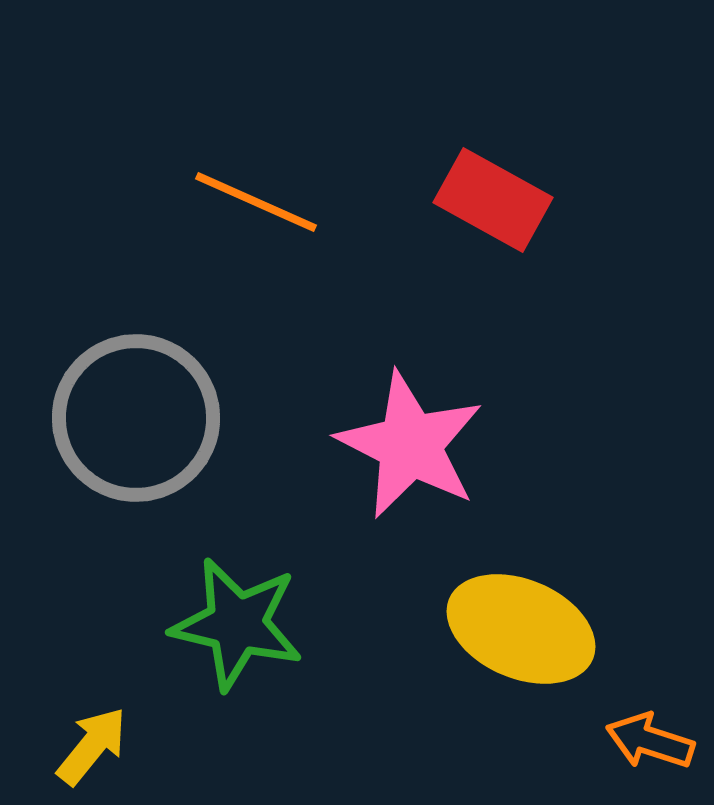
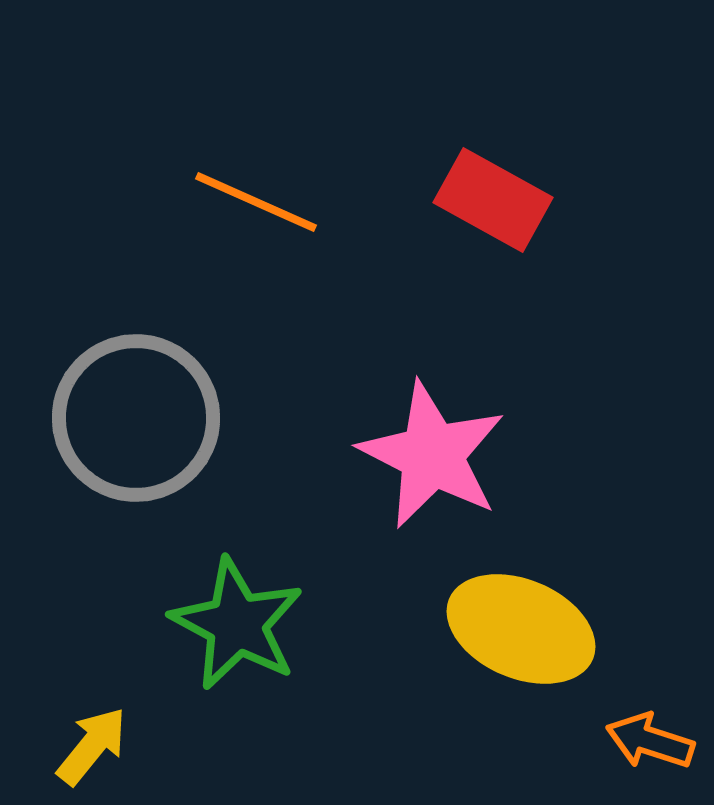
pink star: moved 22 px right, 10 px down
green star: rotated 15 degrees clockwise
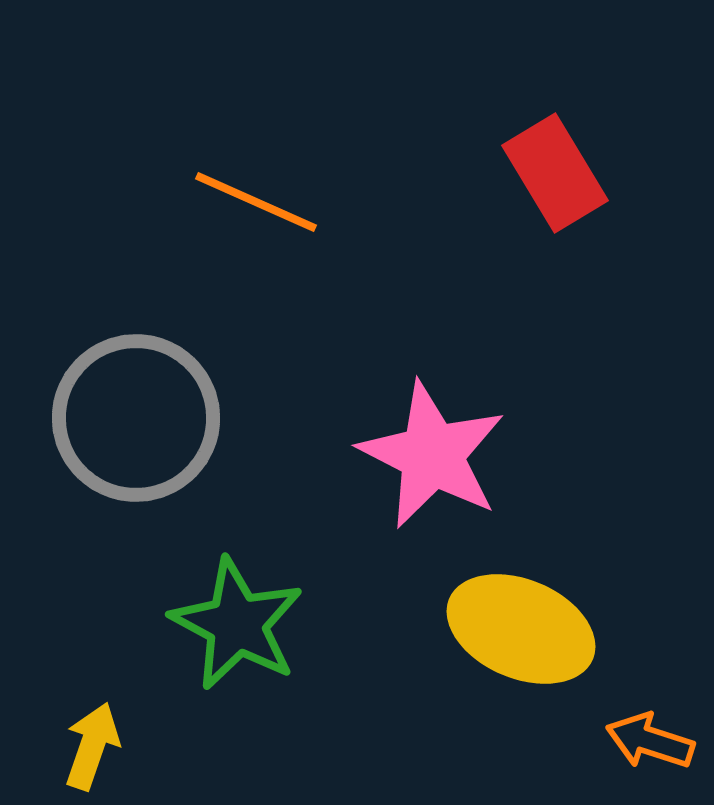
red rectangle: moved 62 px right, 27 px up; rotated 30 degrees clockwise
yellow arrow: rotated 20 degrees counterclockwise
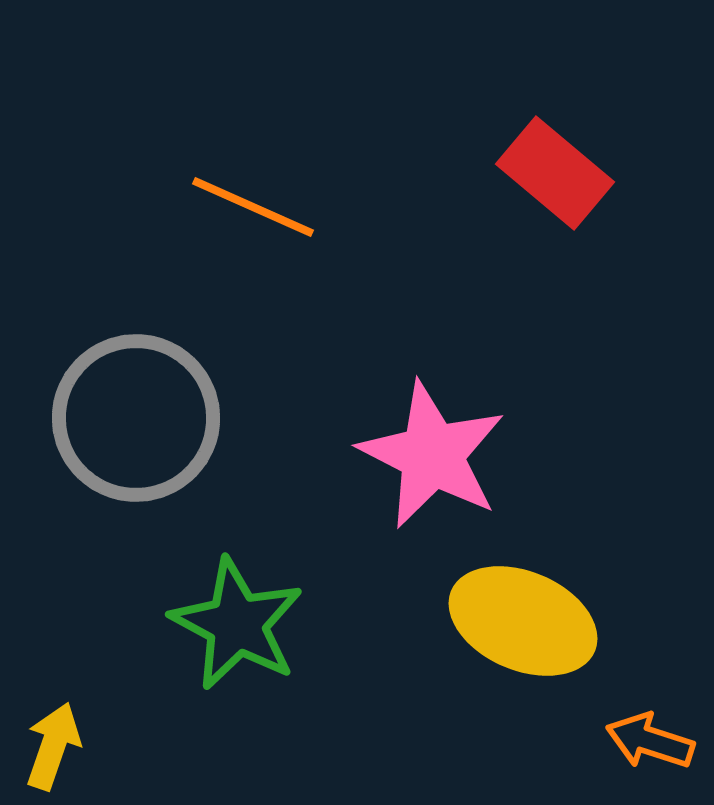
red rectangle: rotated 19 degrees counterclockwise
orange line: moved 3 px left, 5 px down
yellow ellipse: moved 2 px right, 8 px up
yellow arrow: moved 39 px left
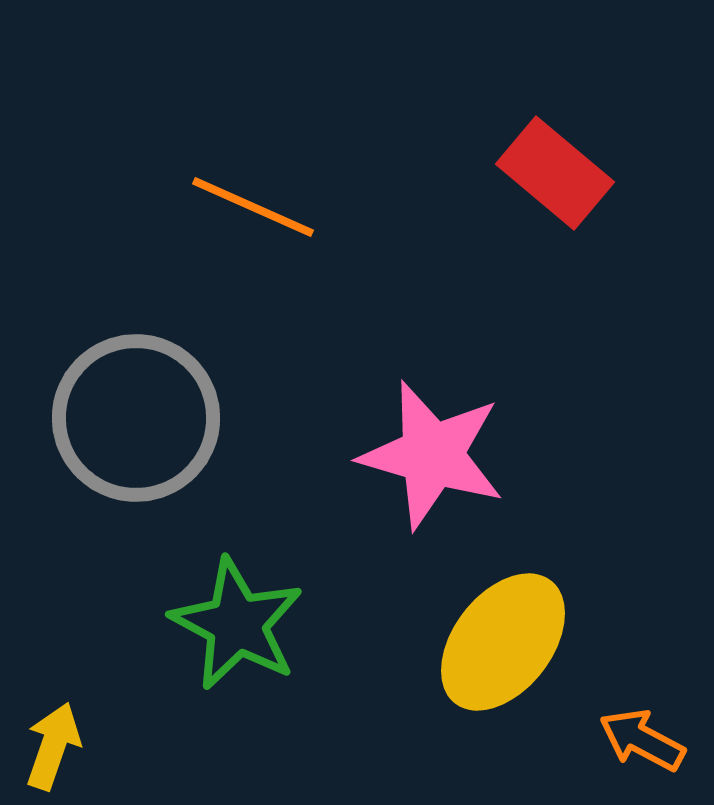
pink star: rotated 11 degrees counterclockwise
yellow ellipse: moved 20 px left, 21 px down; rotated 75 degrees counterclockwise
orange arrow: moved 8 px left, 1 px up; rotated 10 degrees clockwise
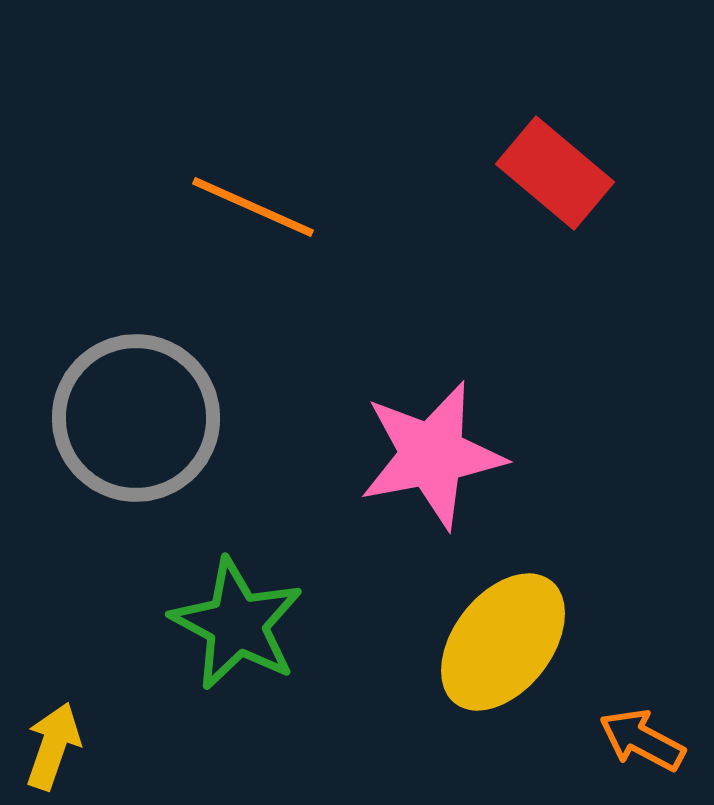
pink star: rotated 27 degrees counterclockwise
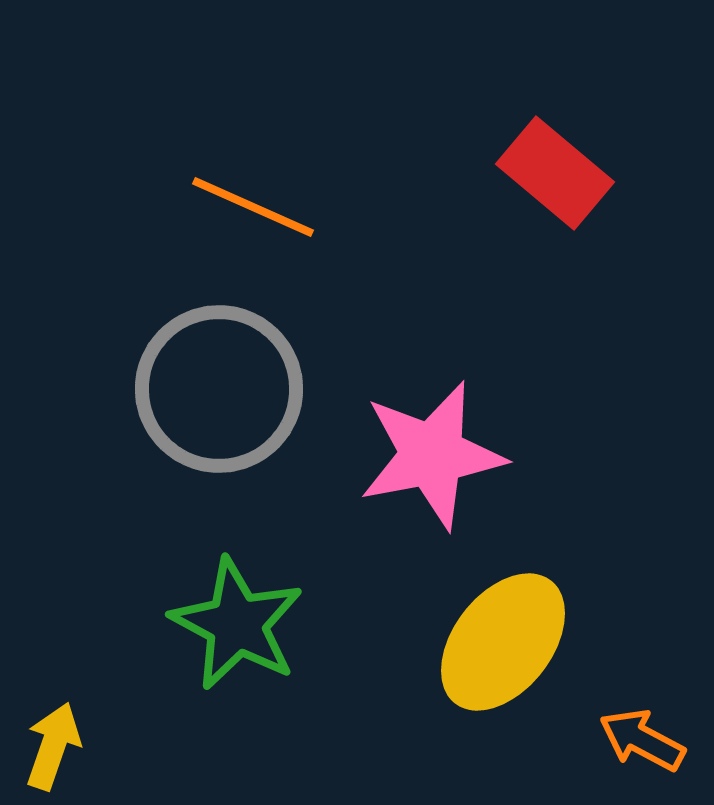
gray circle: moved 83 px right, 29 px up
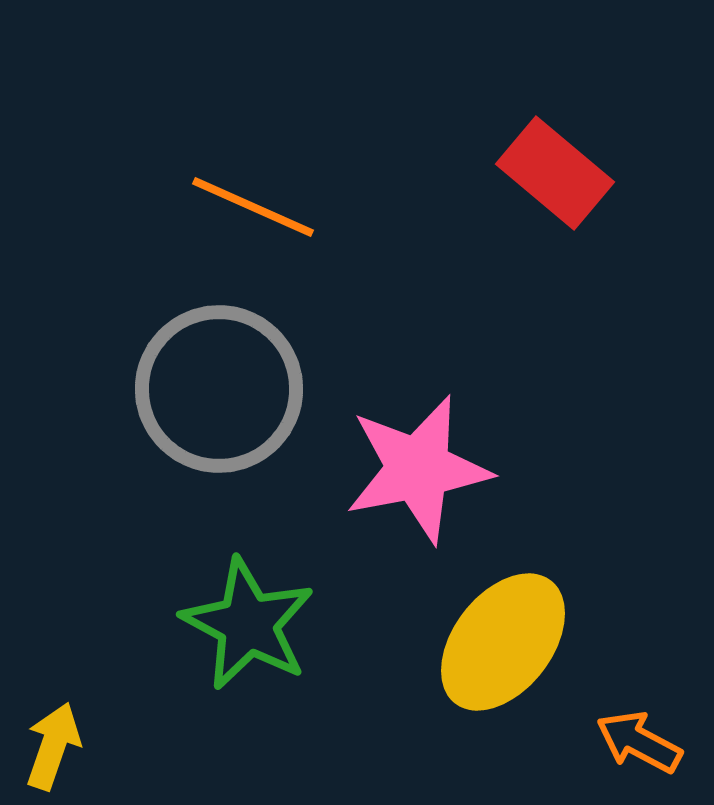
pink star: moved 14 px left, 14 px down
green star: moved 11 px right
orange arrow: moved 3 px left, 2 px down
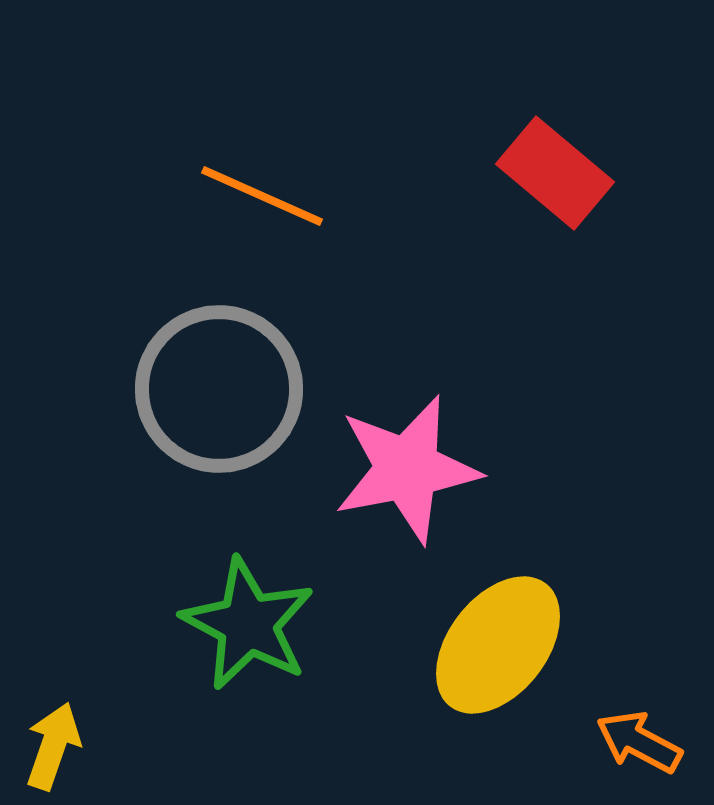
orange line: moved 9 px right, 11 px up
pink star: moved 11 px left
yellow ellipse: moved 5 px left, 3 px down
